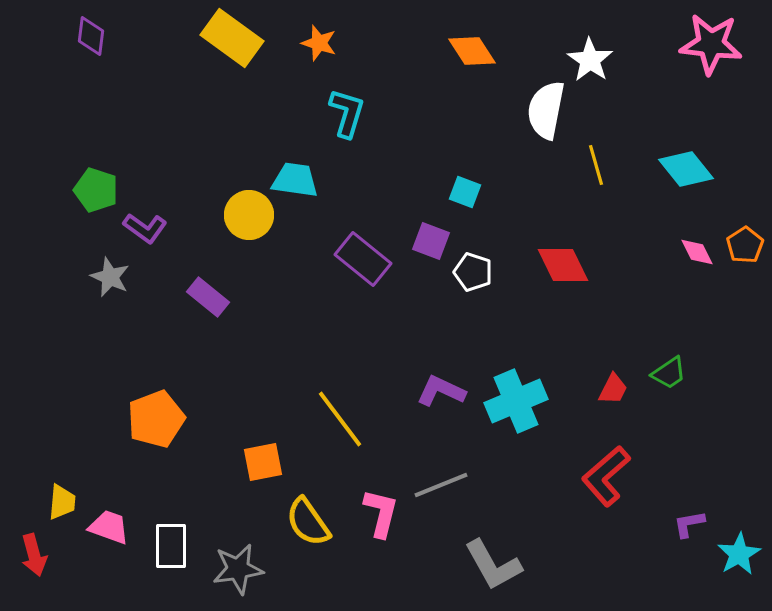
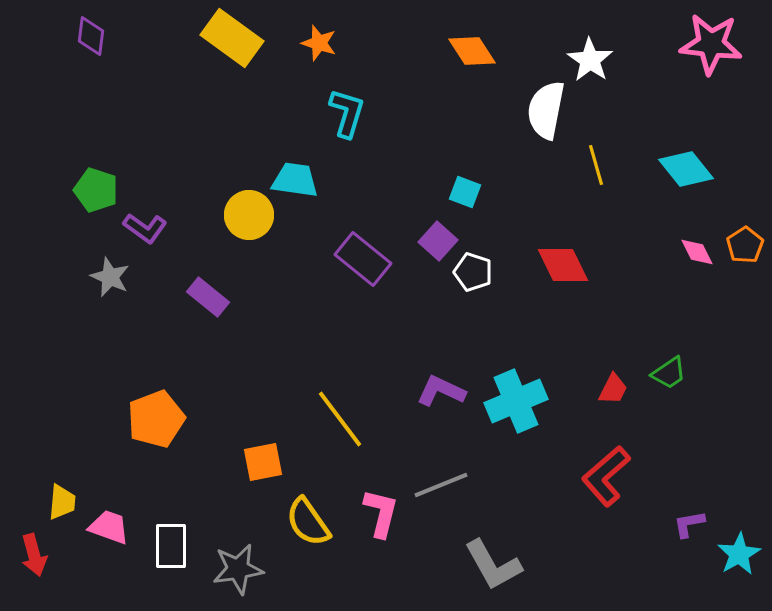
purple square at (431, 241): moved 7 px right; rotated 21 degrees clockwise
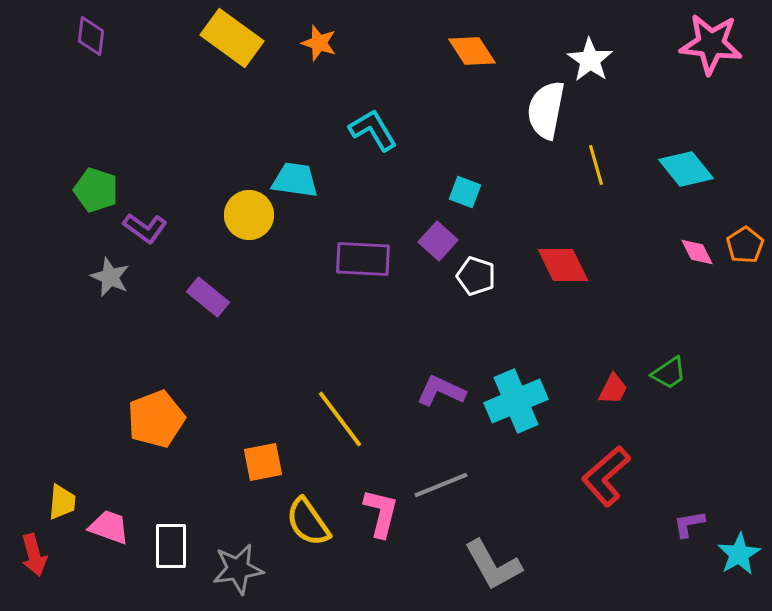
cyan L-shape at (347, 113): moved 26 px right, 17 px down; rotated 48 degrees counterclockwise
purple rectangle at (363, 259): rotated 36 degrees counterclockwise
white pentagon at (473, 272): moved 3 px right, 4 px down
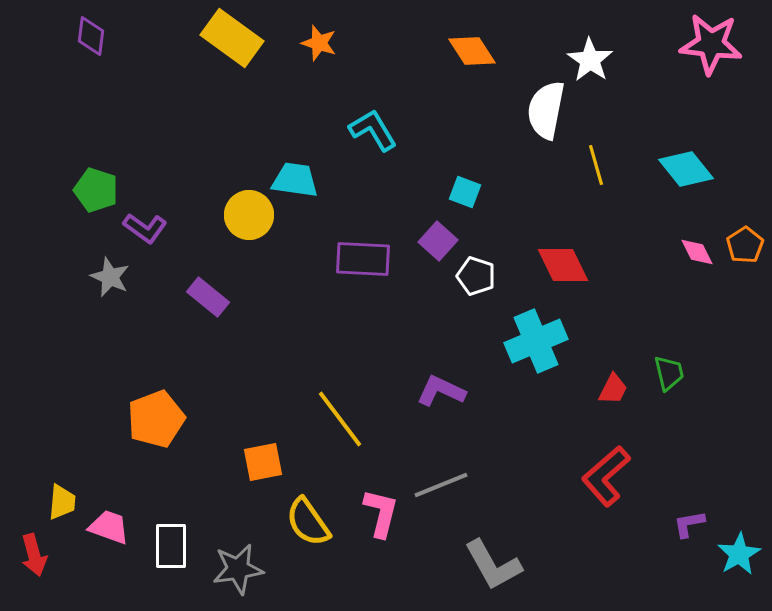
green trapezoid at (669, 373): rotated 69 degrees counterclockwise
cyan cross at (516, 401): moved 20 px right, 60 px up
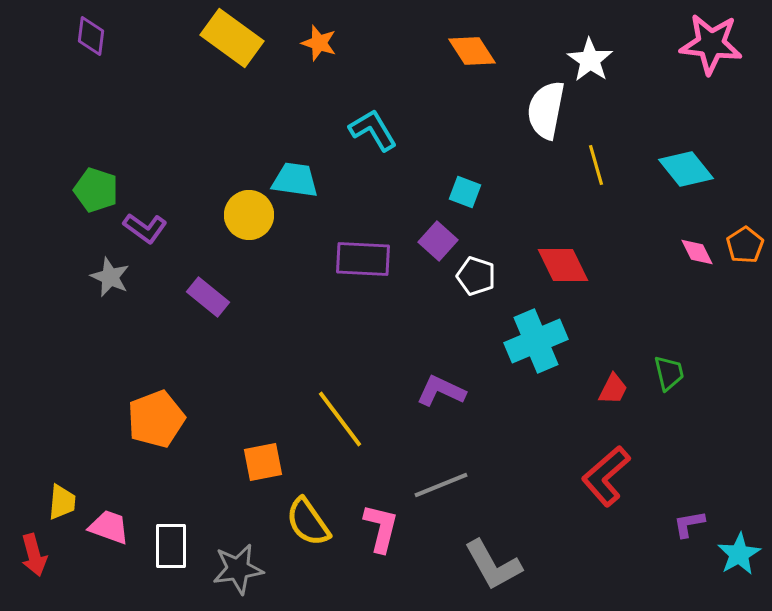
pink L-shape at (381, 513): moved 15 px down
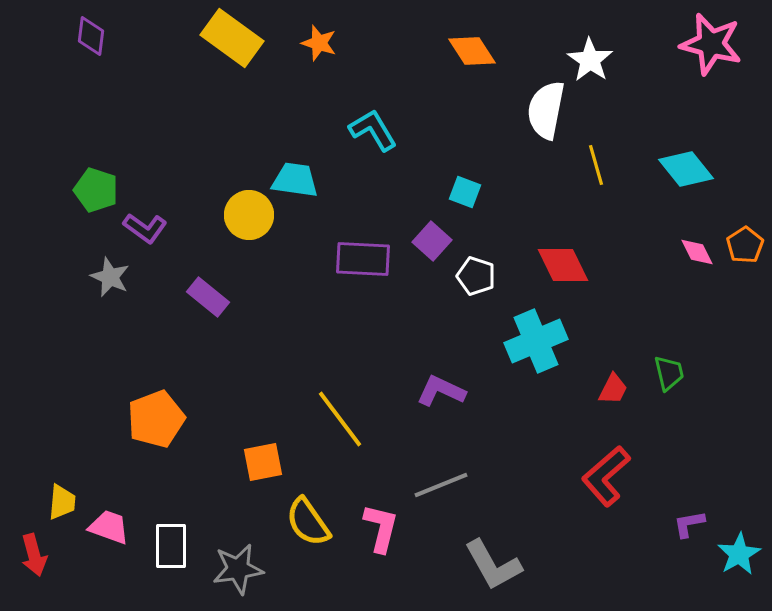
pink star at (711, 44): rotated 8 degrees clockwise
purple square at (438, 241): moved 6 px left
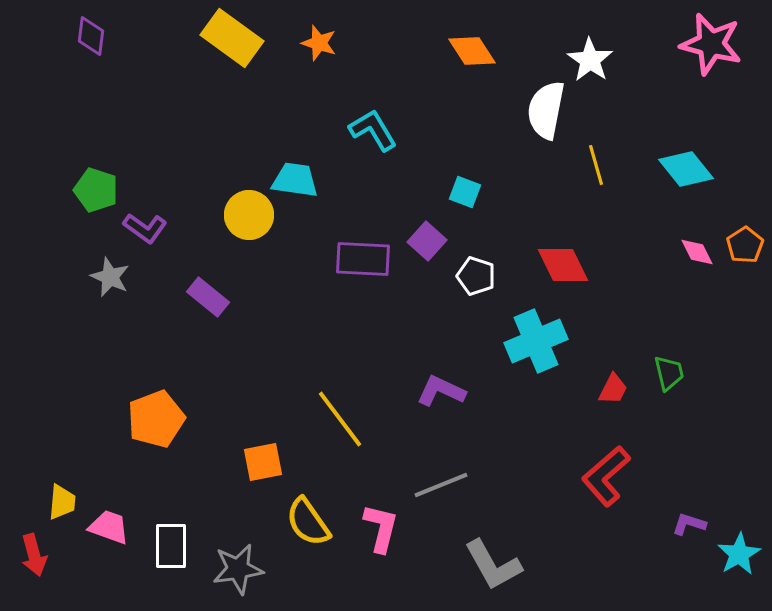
purple square at (432, 241): moved 5 px left
purple L-shape at (689, 524): rotated 28 degrees clockwise
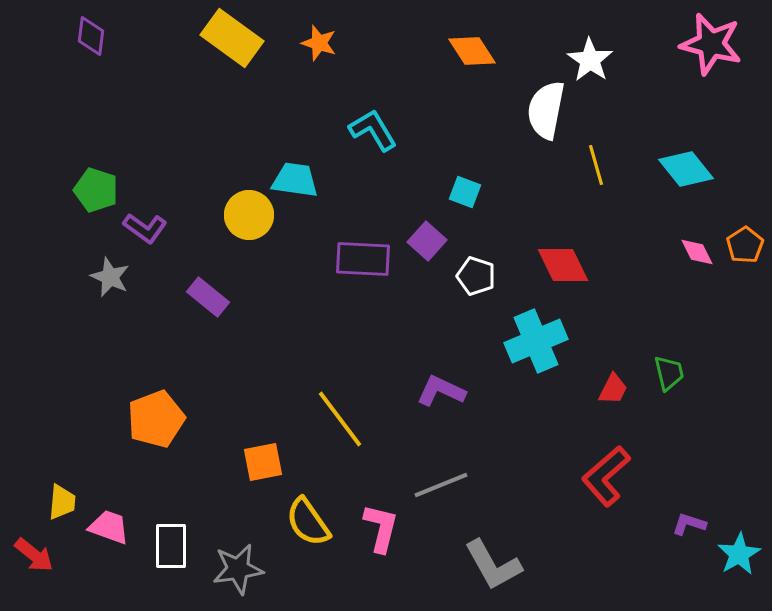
red arrow at (34, 555): rotated 36 degrees counterclockwise
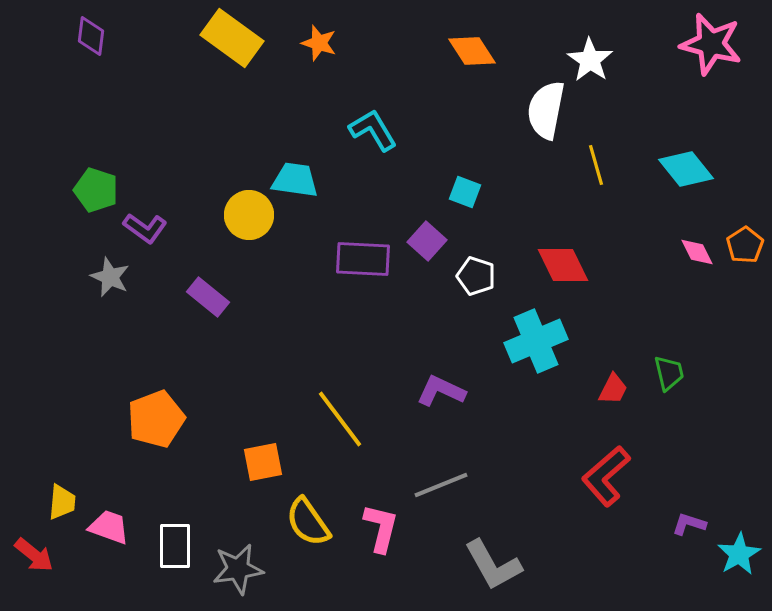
white rectangle at (171, 546): moved 4 px right
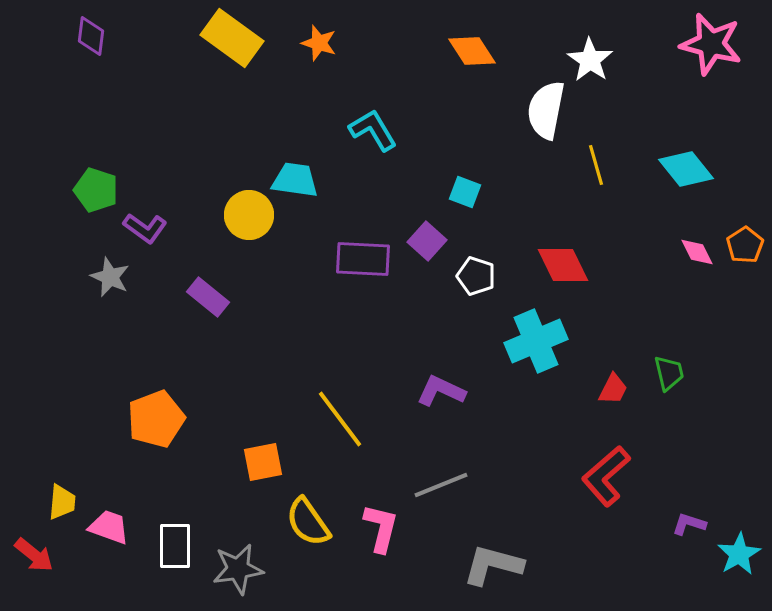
gray L-shape at (493, 565): rotated 134 degrees clockwise
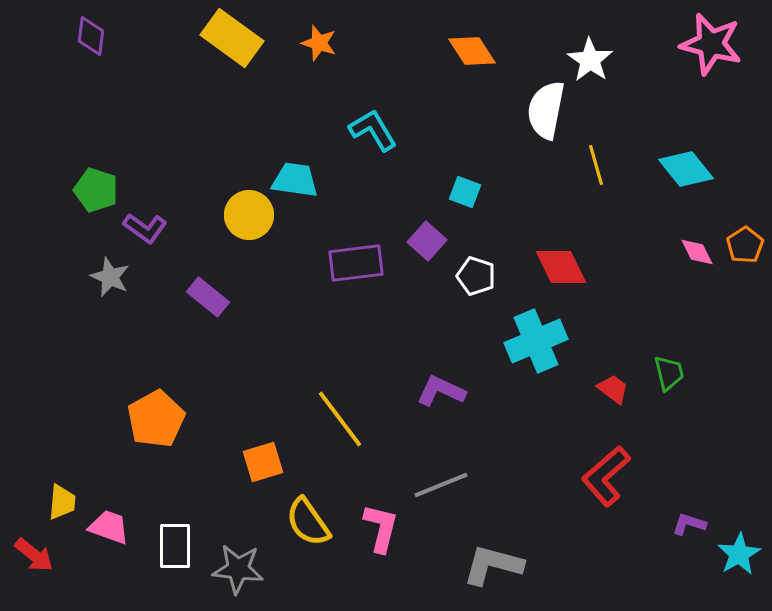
purple rectangle at (363, 259): moved 7 px left, 4 px down; rotated 10 degrees counterclockwise
red diamond at (563, 265): moved 2 px left, 2 px down
red trapezoid at (613, 389): rotated 80 degrees counterclockwise
orange pentagon at (156, 419): rotated 8 degrees counterclockwise
orange square at (263, 462): rotated 6 degrees counterclockwise
gray star at (238, 569): rotated 15 degrees clockwise
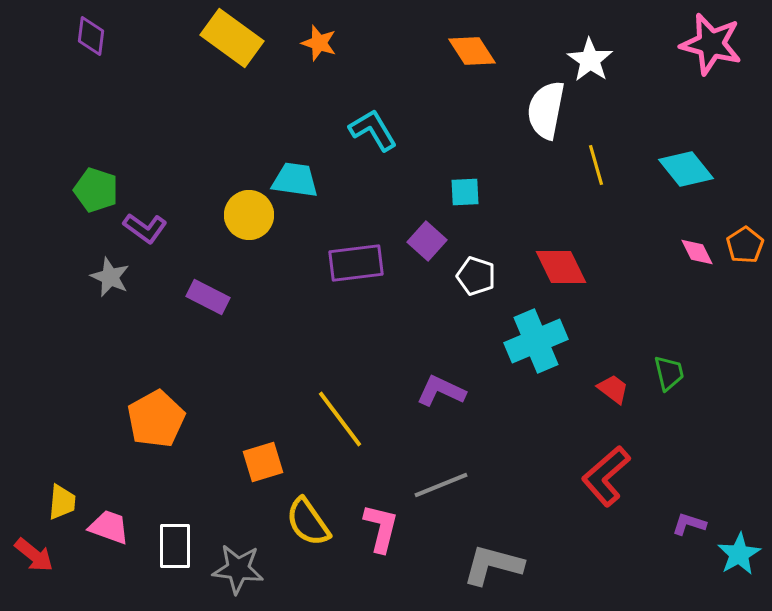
cyan square at (465, 192): rotated 24 degrees counterclockwise
purple rectangle at (208, 297): rotated 12 degrees counterclockwise
